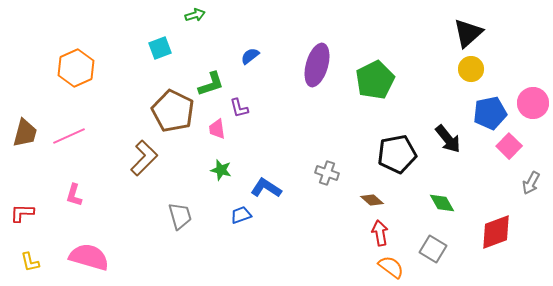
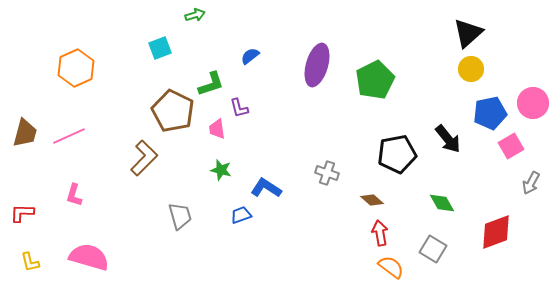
pink square: moved 2 px right; rotated 15 degrees clockwise
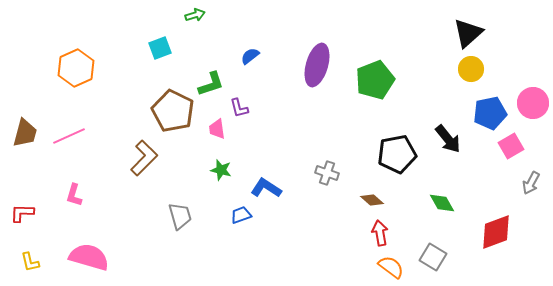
green pentagon: rotated 6 degrees clockwise
gray square: moved 8 px down
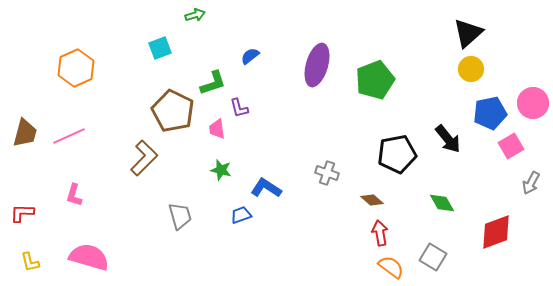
green L-shape: moved 2 px right, 1 px up
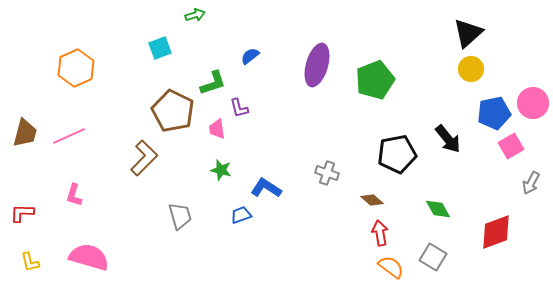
blue pentagon: moved 4 px right
green diamond: moved 4 px left, 6 px down
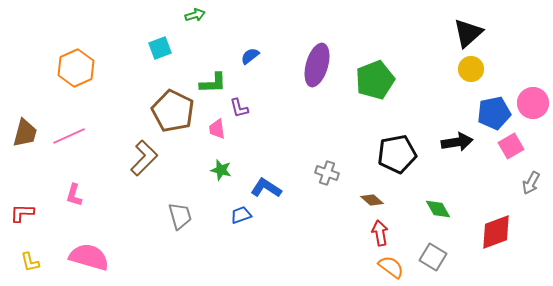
green L-shape: rotated 16 degrees clockwise
black arrow: moved 9 px right, 3 px down; rotated 60 degrees counterclockwise
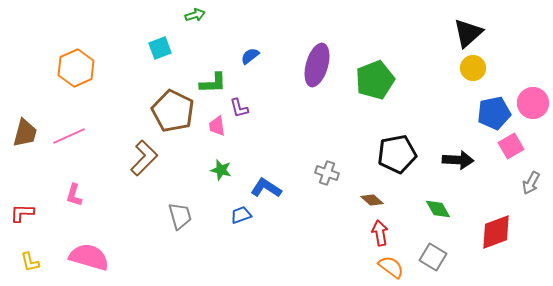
yellow circle: moved 2 px right, 1 px up
pink trapezoid: moved 3 px up
black arrow: moved 1 px right, 18 px down; rotated 12 degrees clockwise
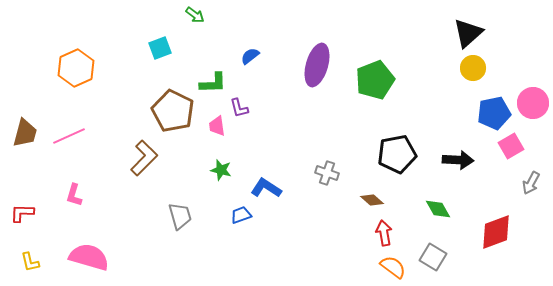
green arrow: rotated 54 degrees clockwise
red arrow: moved 4 px right
orange semicircle: moved 2 px right
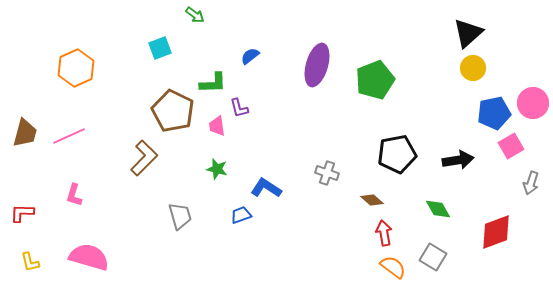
black arrow: rotated 12 degrees counterclockwise
green star: moved 4 px left, 1 px up
gray arrow: rotated 10 degrees counterclockwise
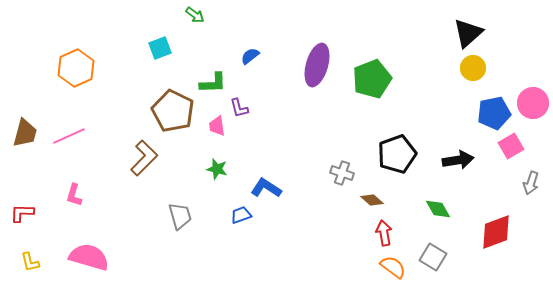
green pentagon: moved 3 px left, 1 px up
black pentagon: rotated 9 degrees counterclockwise
gray cross: moved 15 px right
